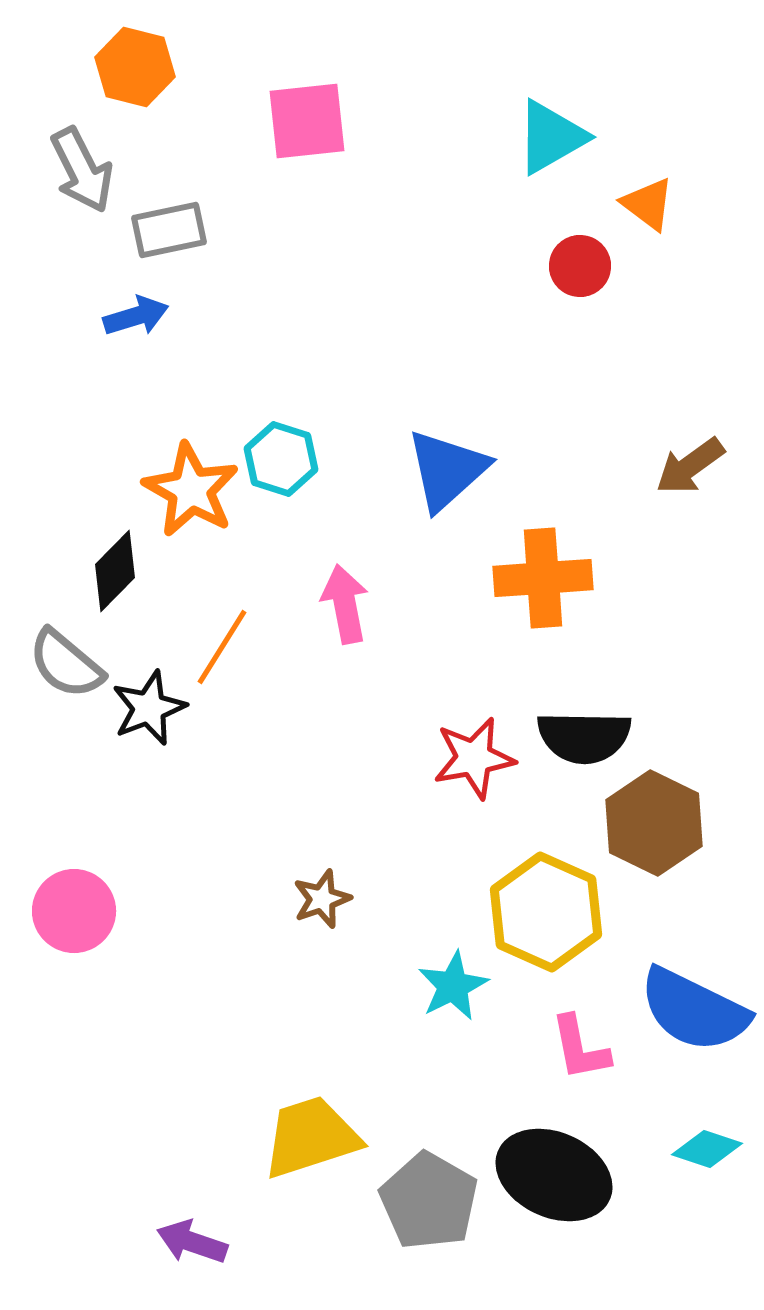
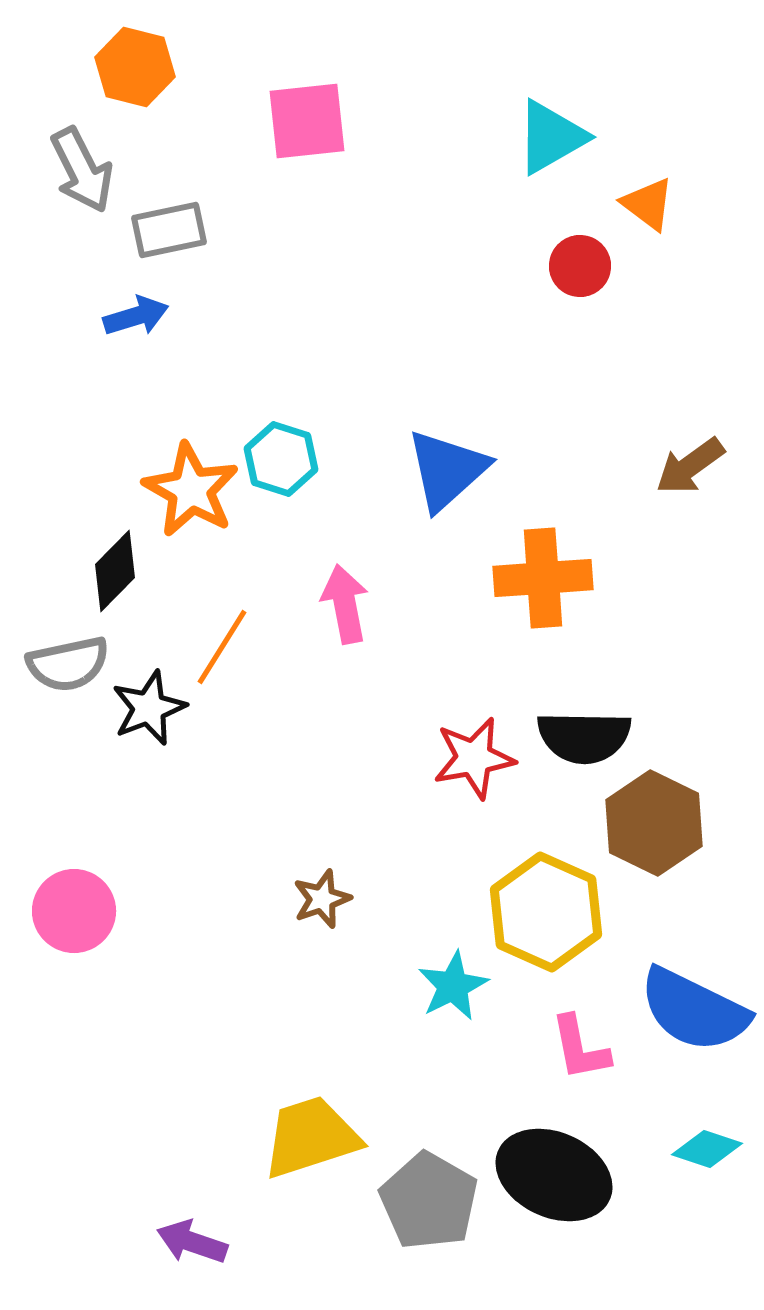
gray semicircle: moved 2 px right; rotated 52 degrees counterclockwise
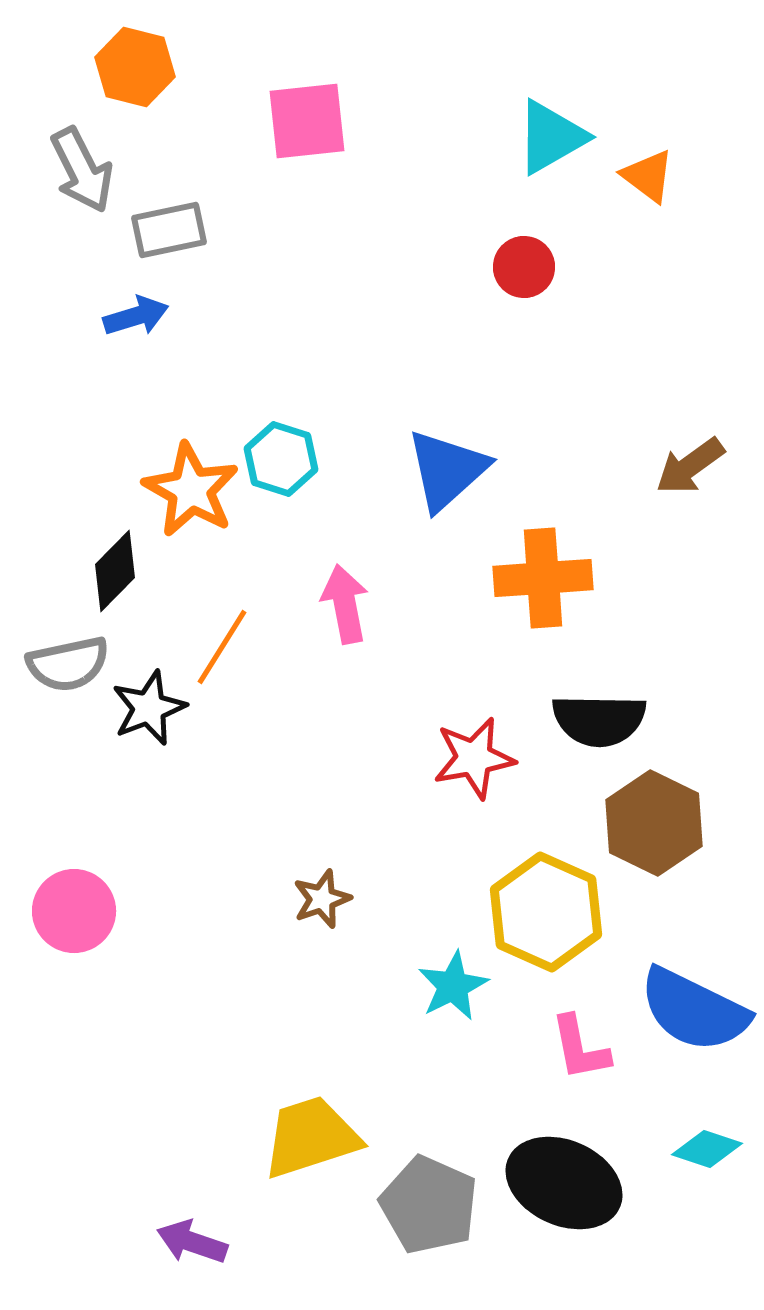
orange triangle: moved 28 px up
red circle: moved 56 px left, 1 px down
black semicircle: moved 15 px right, 17 px up
black ellipse: moved 10 px right, 8 px down
gray pentagon: moved 4 px down; rotated 6 degrees counterclockwise
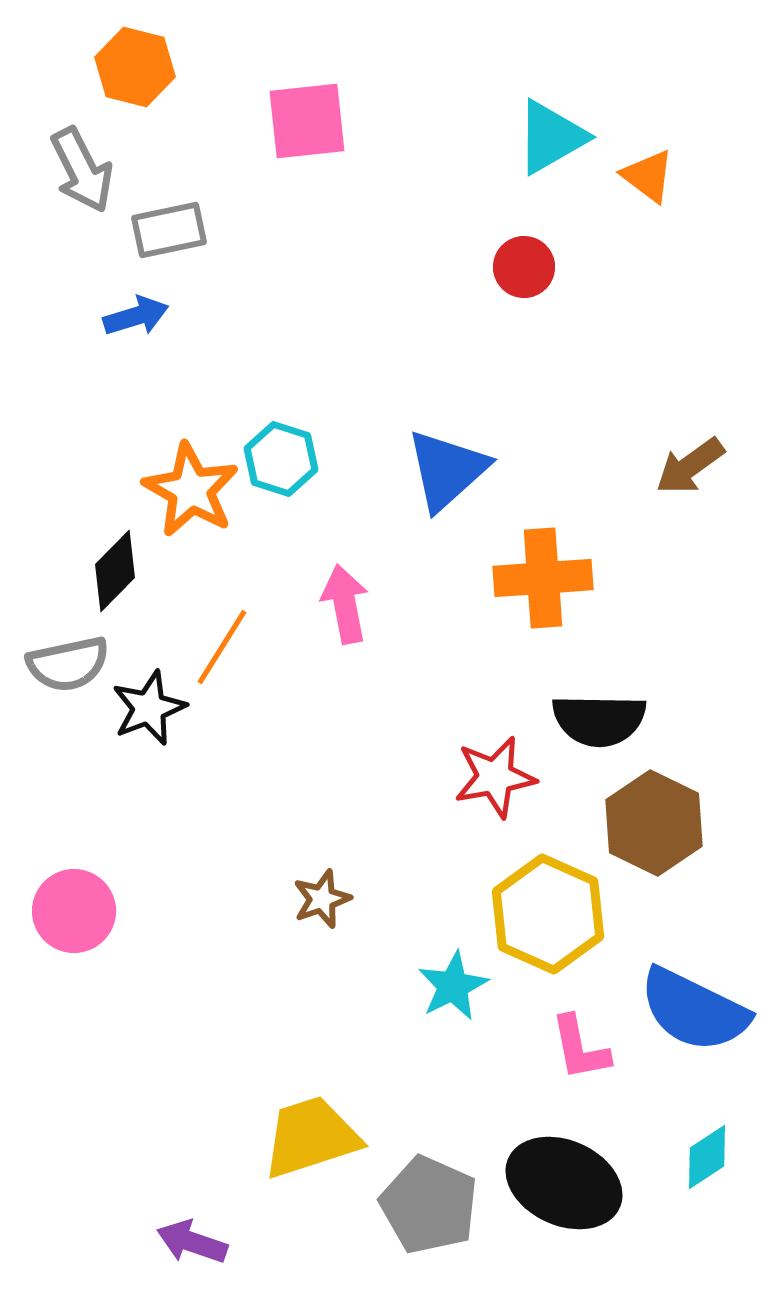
red star: moved 21 px right, 19 px down
yellow hexagon: moved 2 px right, 2 px down
cyan diamond: moved 8 px down; rotated 52 degrees counterclockwise
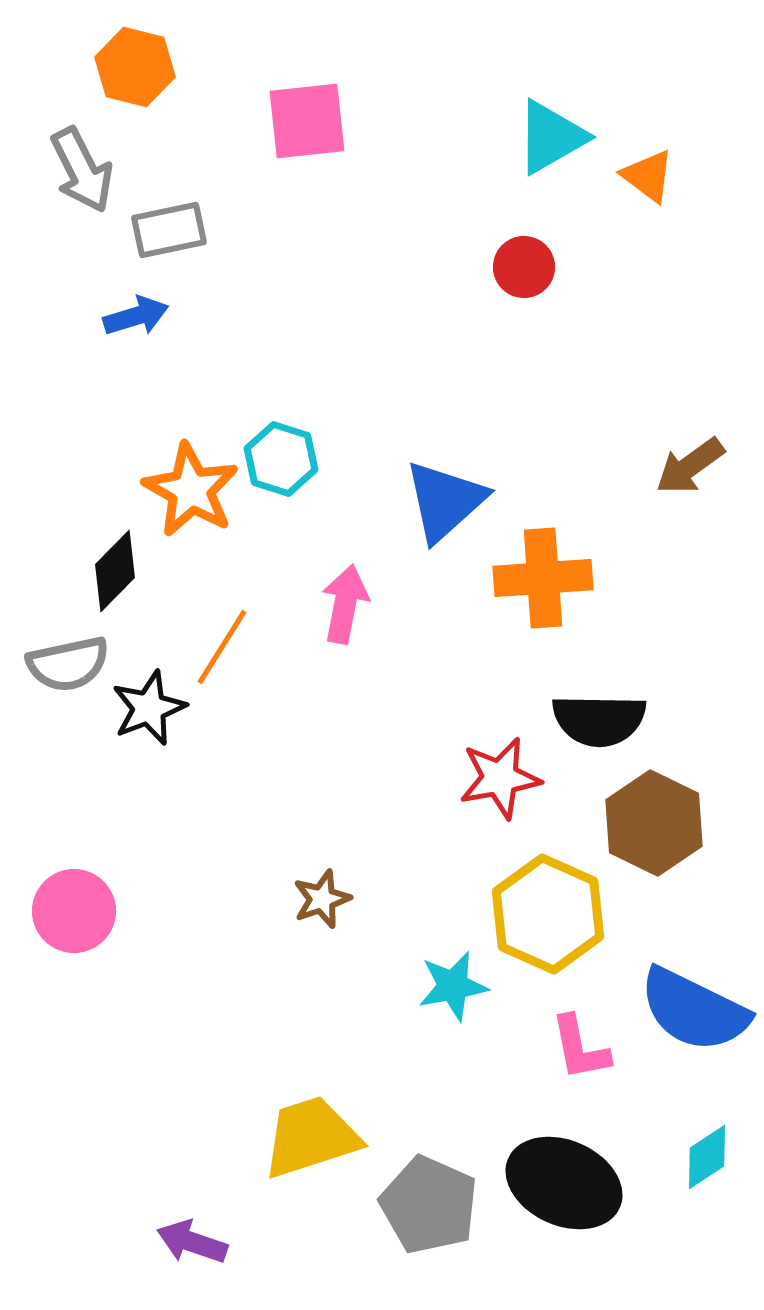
blue triangle: moved 2 px left, 31 px down
pink arrow: rotated 22 degrees clockwise
red star: moved 5 px right, 1 px down
cyan star: rotated 16 degrees clockwise
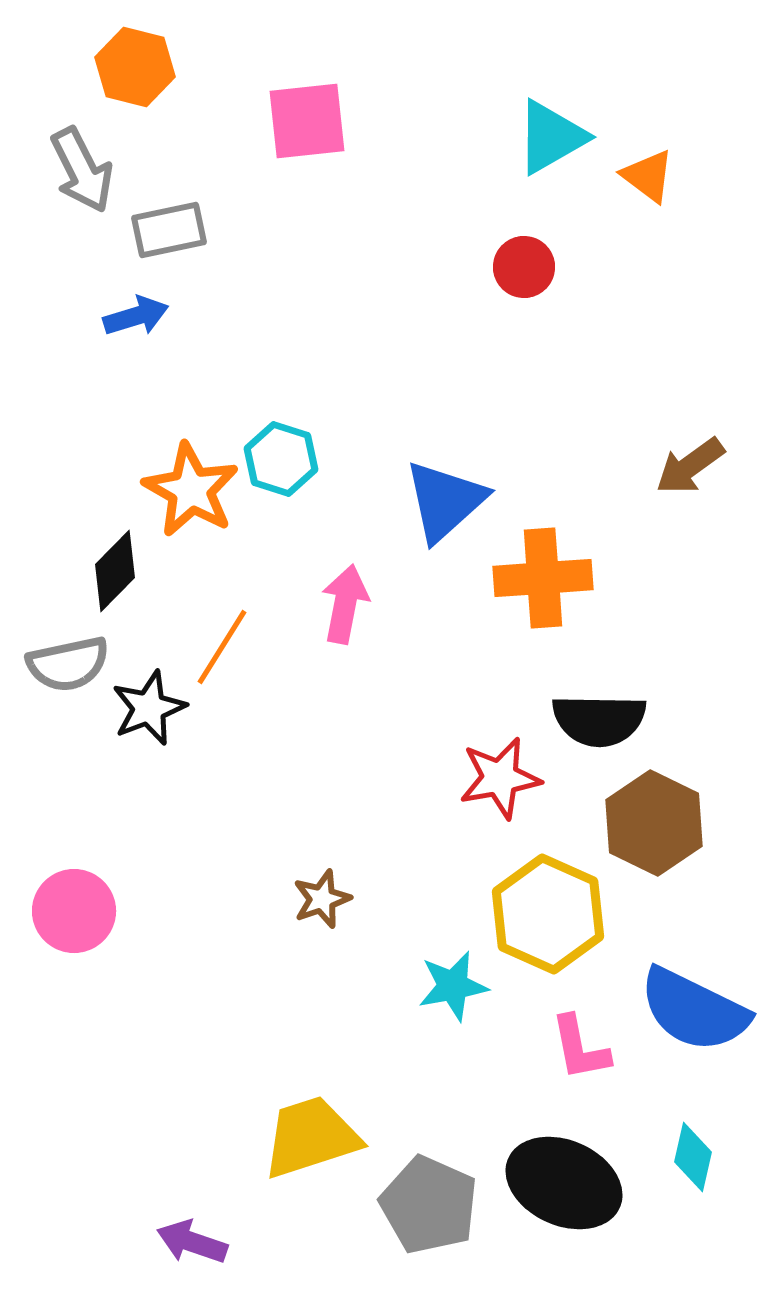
cyan diamond: moved 14 px left; rotated 44 degrees counterclockwise
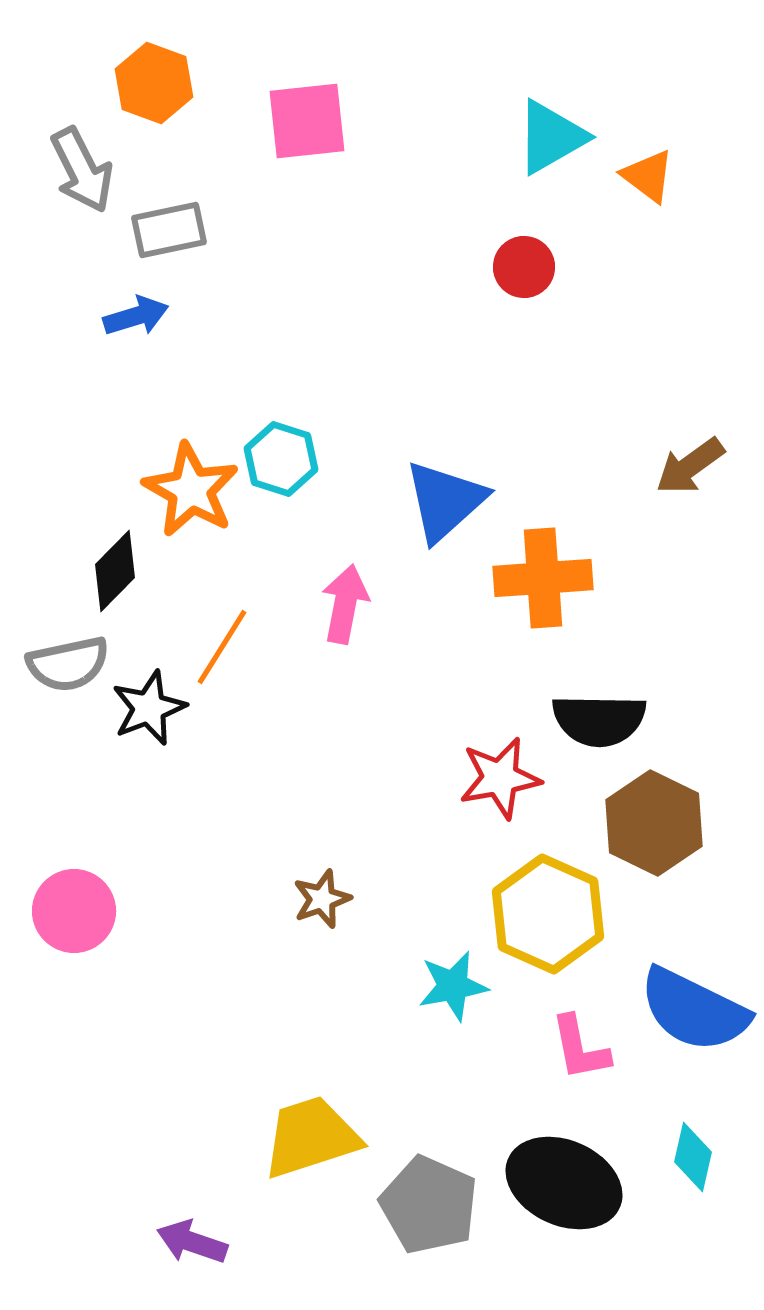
orange hexagon: moved 19 px right, 16 px down; rotated 6 degrees clockwise
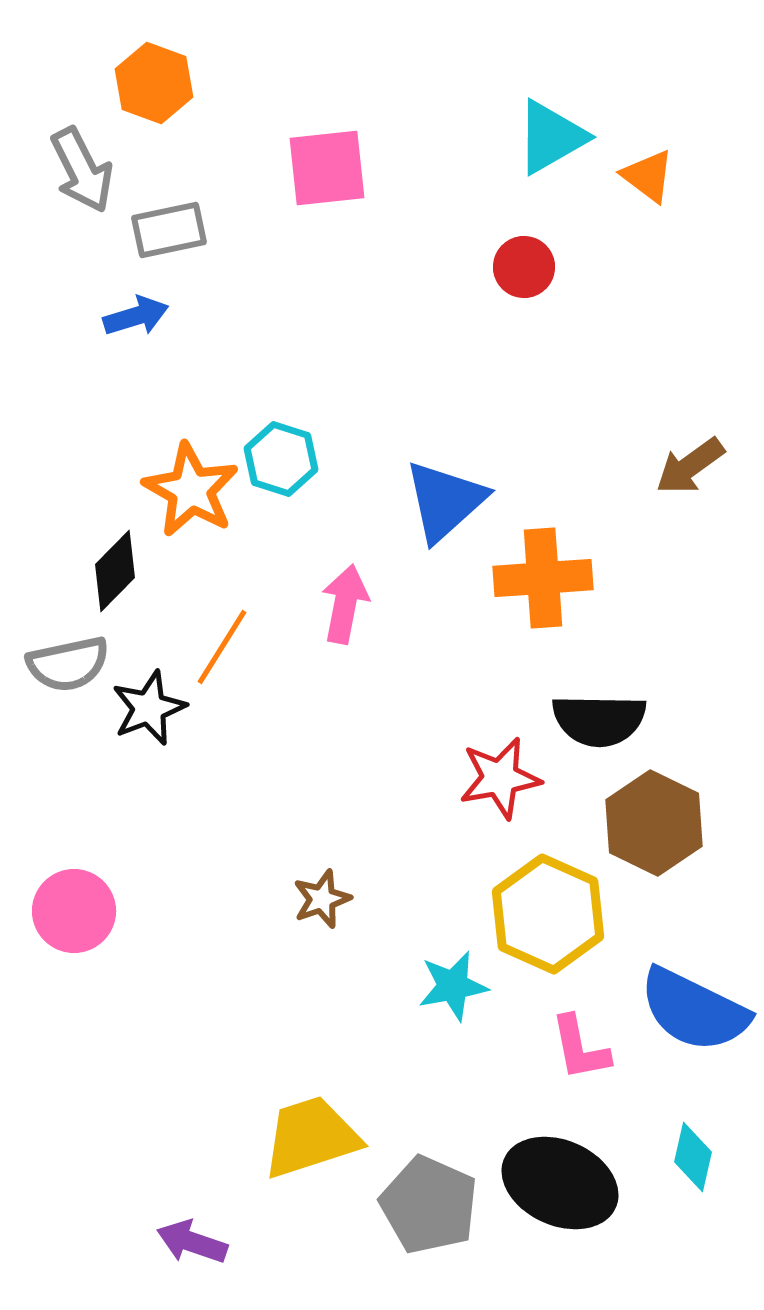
pink square: moved 20 px right, 47 px down
black ellipse: moved 4 px left
